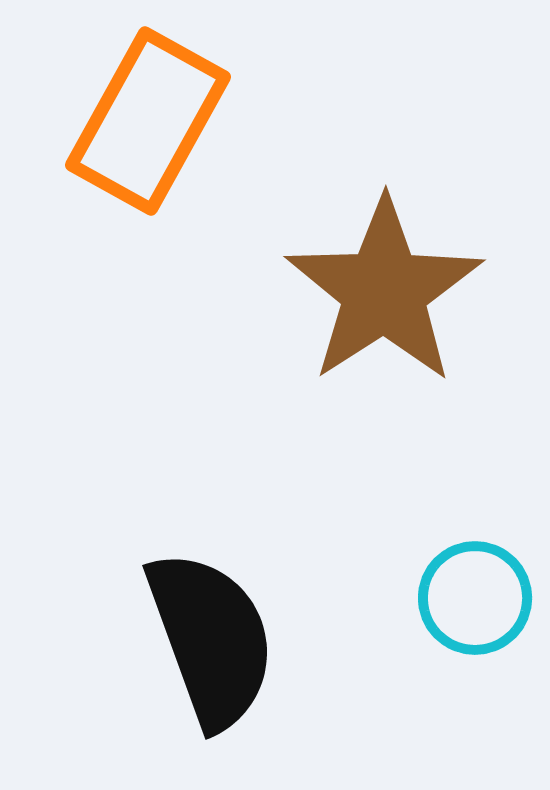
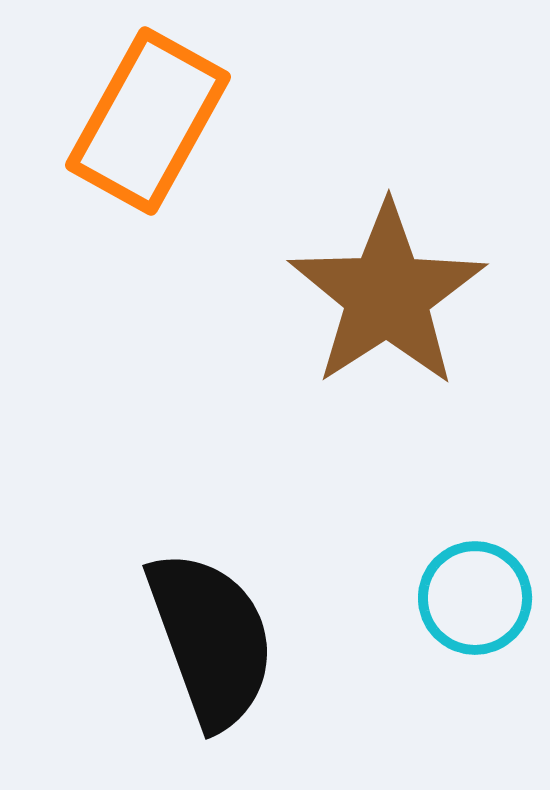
brown star: moved 3 px right, 4 px down
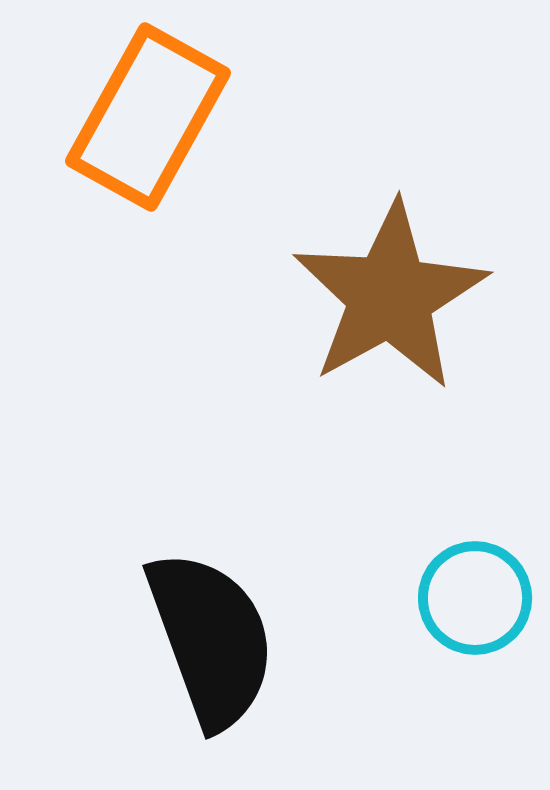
orange rectangle: moved 4 px up
brown star: moved 3 px right, 1 px down; rotated 4 degrees clockwise
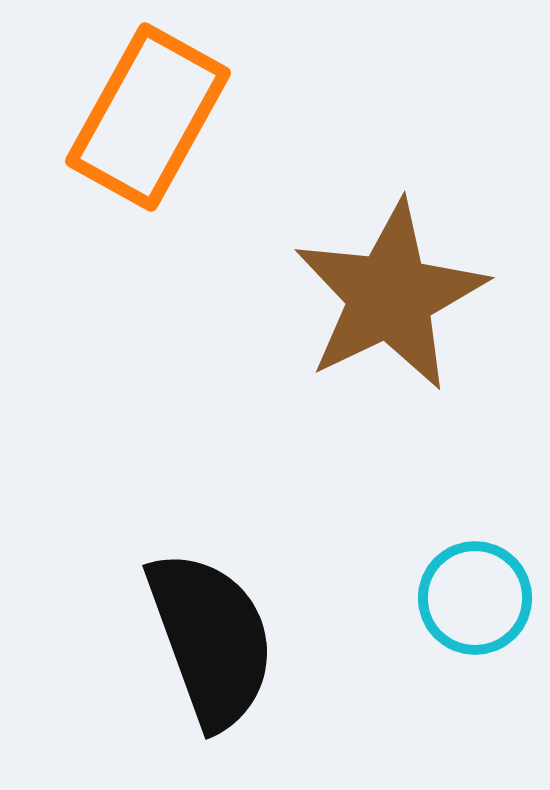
brown star: rotated 3 degrees clockwise
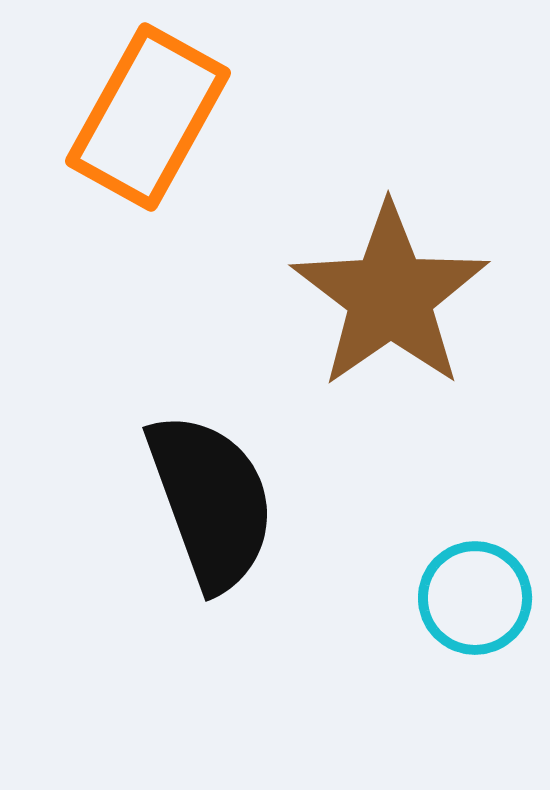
brown star: rotated 9 degrees counterclockwise
black semicircle: moved 138 px up
